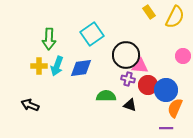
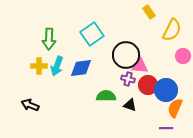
yellow semicircle: moved 3 px left, 13 px down
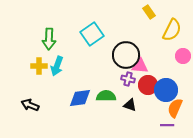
blue diamond: moved 1 px left, 30 px down
purple line: moved 1 px right, 3 px up
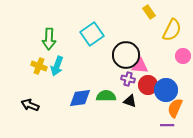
yellow cross: rotated 21 degrees clockwise
black triangle: moved 4 px up
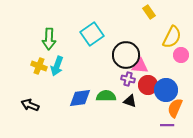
yellow semicircle: moved 7 px down
pink circle: moved 2 px left, 1 px up
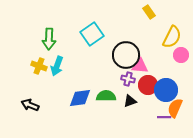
black triangle: rotated 40 degrees counterclockwise
purple line: moved 3 px left, 8 px up
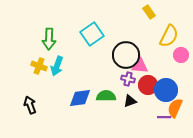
yellow semicircle: moved 3 px left, 1 px up
black arrow: rotated 48 degrees clockwise
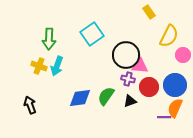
pink circle: moved 2 px right
red circle: moved 1 px right, 2 px down
blue circle: moved 9 px right, 5 px up
green semicircle: rotated 54 degrees counterclockwise
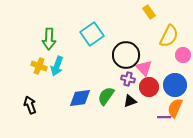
pink triangle: moved 4 px right, 2 px down; rotated 42 degrees clockwise
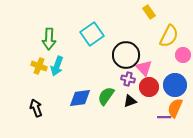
black arrow: moved 6 px right, 3 px down
